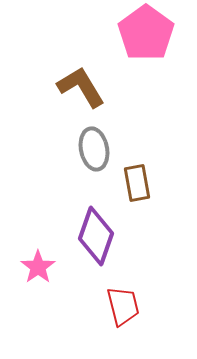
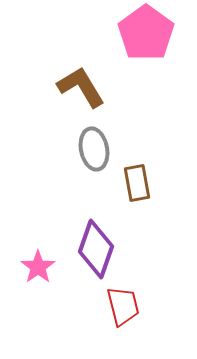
purple diamond: moved 13 px down
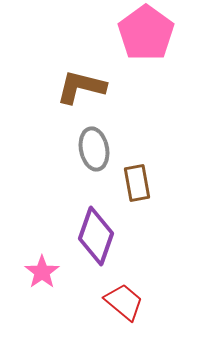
brown L-shape: rotated 45 degrees counterclockwise
purple diamond: moved 13 px up
pink star: moved 4 px right, 5 px down
red trapezoid: moved 1 px right, 4 px up; rotated 36 degrees counterclockwise
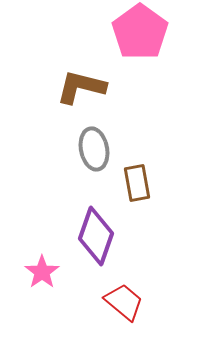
pink pentagon: moved 6 px left, 1 px up
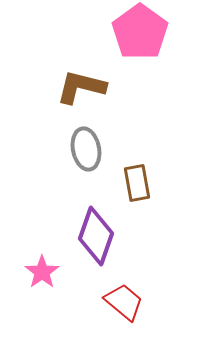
gray ellipse: moved 8 px left
